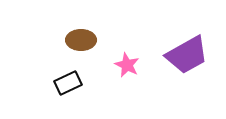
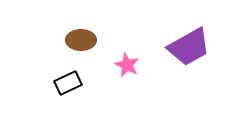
purple trapezoid: moved 2 px right, 8 px up
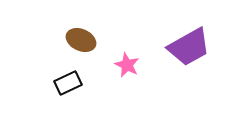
brown ellipse: rotated 24 degrees clockwise
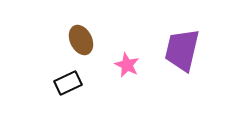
brown ellipse: rotated 40 degrees clockwise
purple trapezoid: moved 7 px left, 3 px down; rotated 132 degrees clockwise
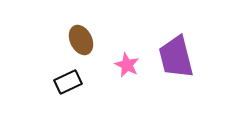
purple trapezoid: moved 6 px left, 7 px down; rotated 27 degrees counterclockwise
black rectangle: moved 1 px up
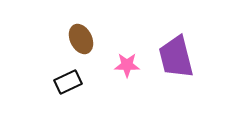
brown ellipse: moved 1 px up
pink star: rotated 25 degrees counterclockwise
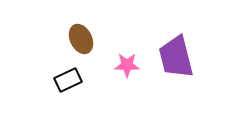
black rectangle: moved 2 px up
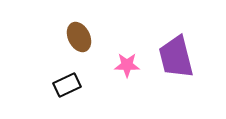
brown ellipse: moved 2 px left, 2 px up
black rectangle: moved 1 px left, 5 px down
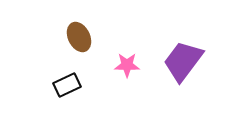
purple trapezoid: moved 7 px right, 4 px down; rotated 51 degrees clockwise
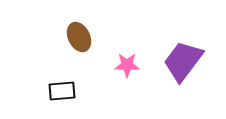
black rectangle: moved 5 px left, 6 px down; rotated 20 degrees clockwise
